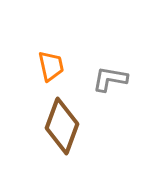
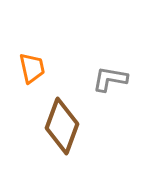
orange trapezoid: moved 19 px left, 2 px down
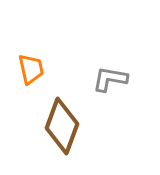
orange trapezoid: moved 1 px left, 1 px down
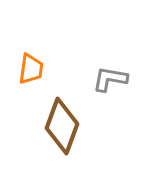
orange trapezoid: rotated 20 degrees clockwise
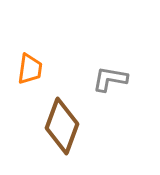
orange trapezoid: moved 1 px left
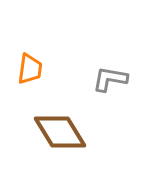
brown diamond: moved 2 px left, 6 px down; rotated 52 degrees counterclockwise
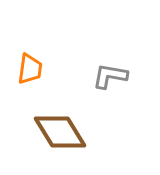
gray L-shape: moved 3 px up
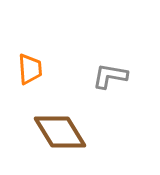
orange trapezoid: rotated 12 degrees counterclockwise
